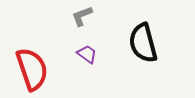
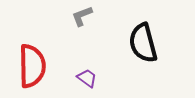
purple trapezoid: moved 24 px down
red semicircle: moved 3 px up; rotated 18 degrees clockwise
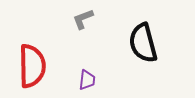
gray L-shape: moved 1 px right, 3 px down
purple trapezoid: moved 2 px down; rotated 60 degrees clockwise
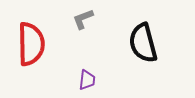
red semicircle: moved 1 px left, 22 px up
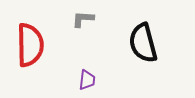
gray L-shape: rotated 25 degrees clockwise
red semicircle: moved 1 px left, 1 px down
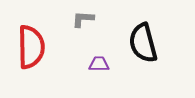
red semicircle: moved 1 px right, 2 px down
purple trapezoid: moved 12 px right, 16 px up; rotated 95 degrees counterclockwise
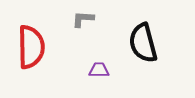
purple trapezoid: moved 6 px down
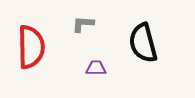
gray L-shape: moved 5 px down
purple trapezoid: moved 3 px left, 2 px up
